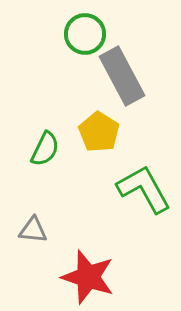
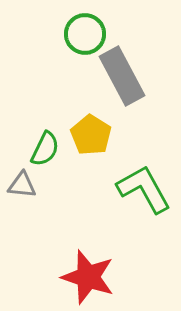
yellow pentagon: moved 8 px left, 3 px down
gray triangle: moved 11 px left, 45 px up
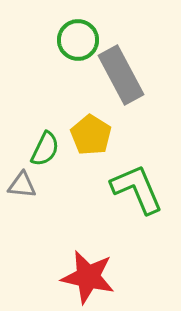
green circle: moved 7 px left, 6 px down
gray rectangle: moved 1 px left, 1 px up
green L-shape: moved 7 px left; rotated 6 degrees clockwise
red star: rotated 6 degrees counterclockwise
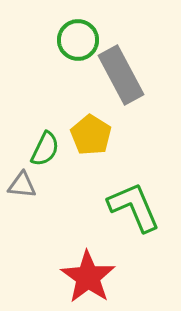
green L-shape: moved 3 px left, 18 px down
red star: rotated 22 degrees clockwise
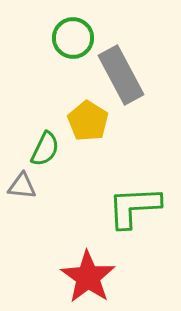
green circle: moved 5 px left, 2 px up
yellow pentagon: moved 3 px left, 14 px up
gray triangle: moved 1 px down
green L-shape: rotated 70 degrees counterclockwise
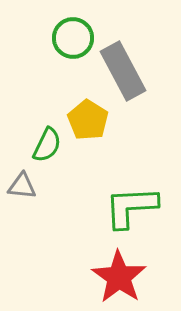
gray rectangle: moved 2 px right, 4 px up
yellow pentagon: moved 1 px up
green semicircle: moved 2 px right, 4 px up
green L-shape: moved 3 px left
red star: moved 31 px right
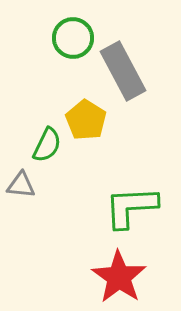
yellow pentagon: moved 2 px left
gray triangle: moved 1 px left, 1 px up
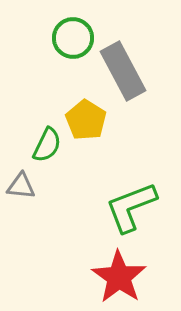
gray triangle: moved 1 px down
green L-shape: rotated 18 degrees counterclockwise
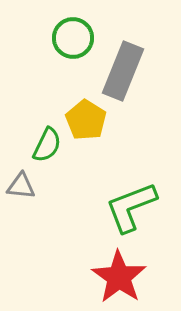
gray rectangle: rotated 50 degrees clockwise
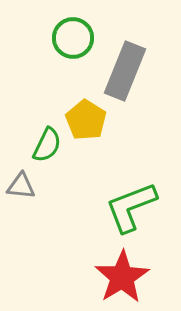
gray rectangle: moved 2 px right
red star: moved 3 px right; rotated 6 degrees clockwise
